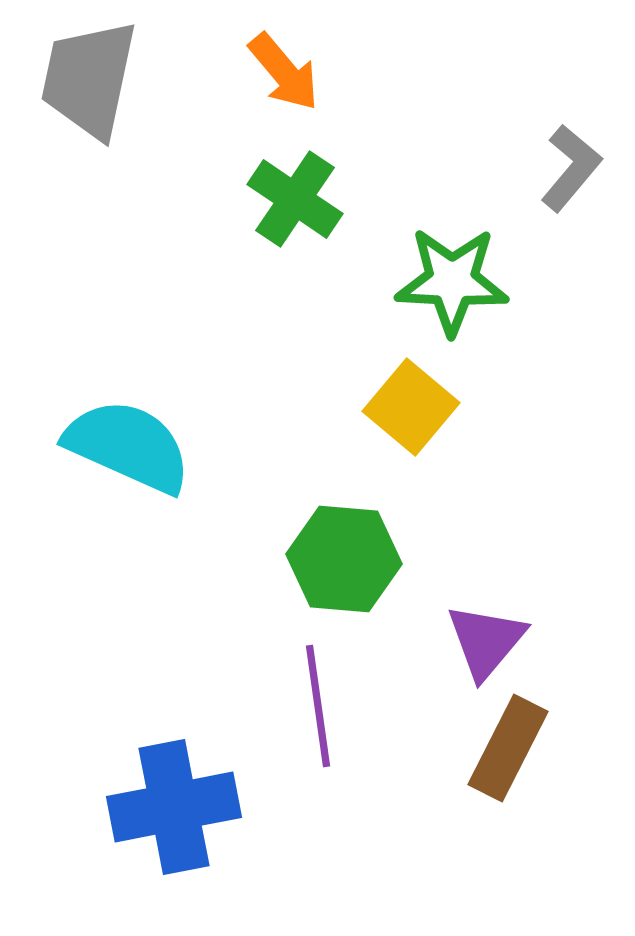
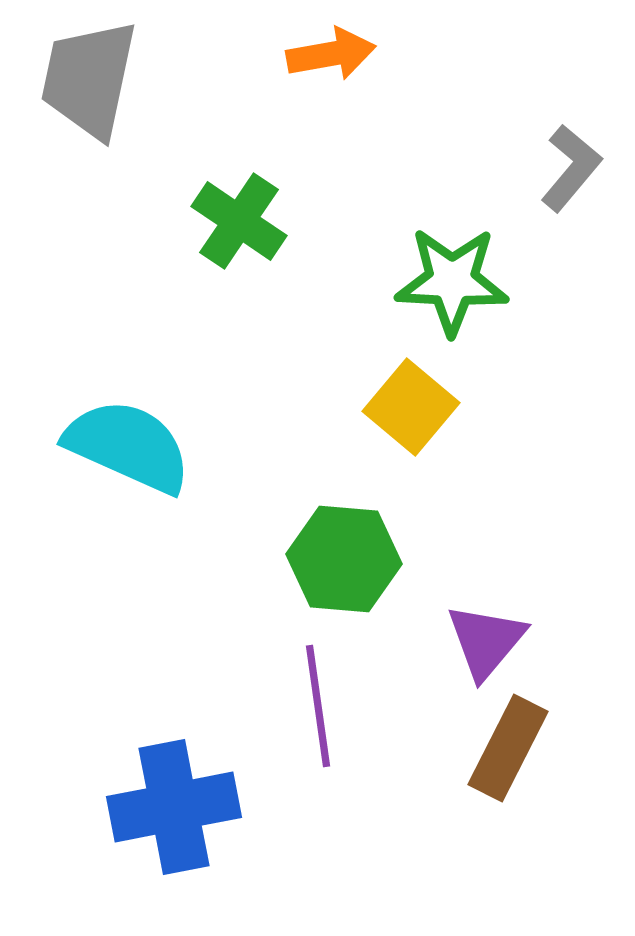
orange arrow: moved 47 px right, 18 px up; rotated 60 degrees counterclockwise
green cross: moved 56 px left, 22 px down
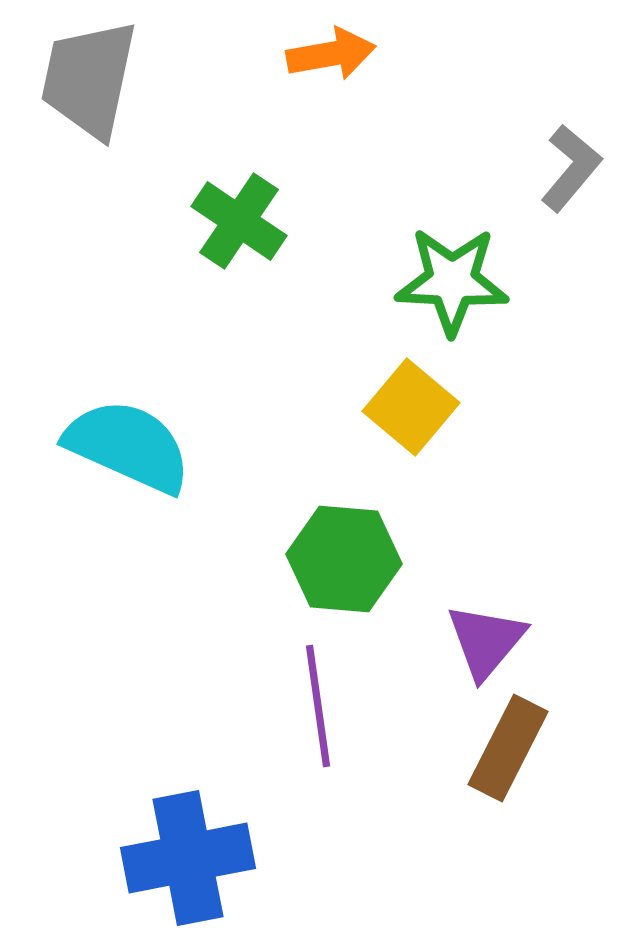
blue cross: moved 14 px right, 51 px down
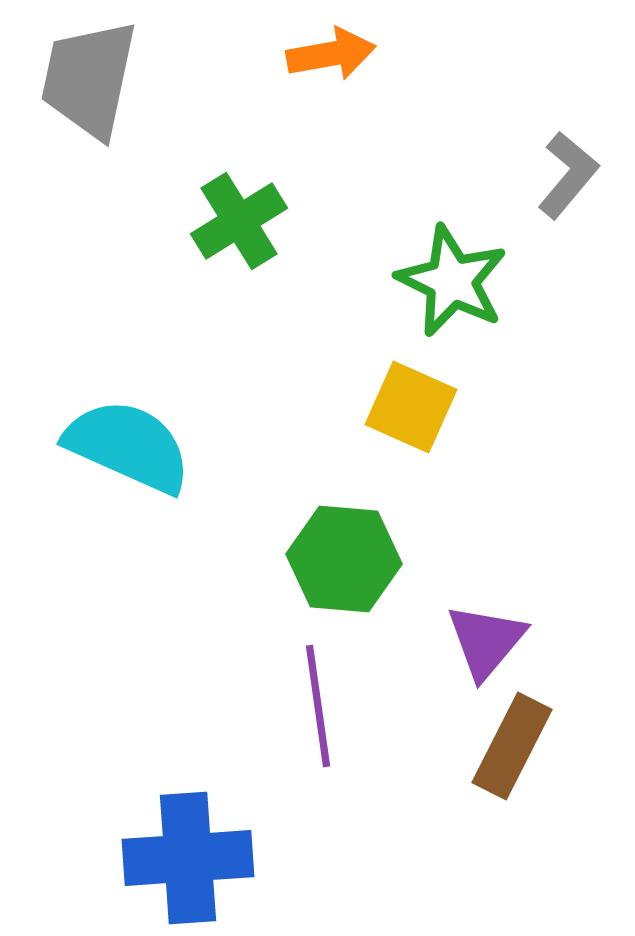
gray L-shape: moved 3 px left, 7 px down
green cross: rotated 24 degrees clockwise
green star: rotated 23 degrees clockwise
yellow square: rotated 16 degrees counterclockwise
brown rectangle: moved 4 px right, 2 px up
blue cross: rotated 7 degrees clockwise
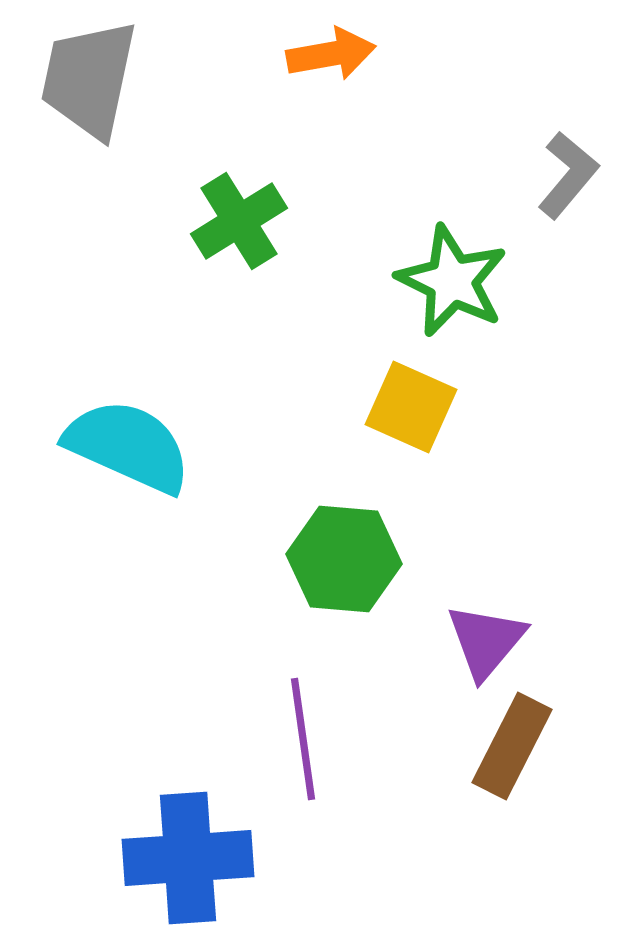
purple line: moved 15 px left, 33 px down
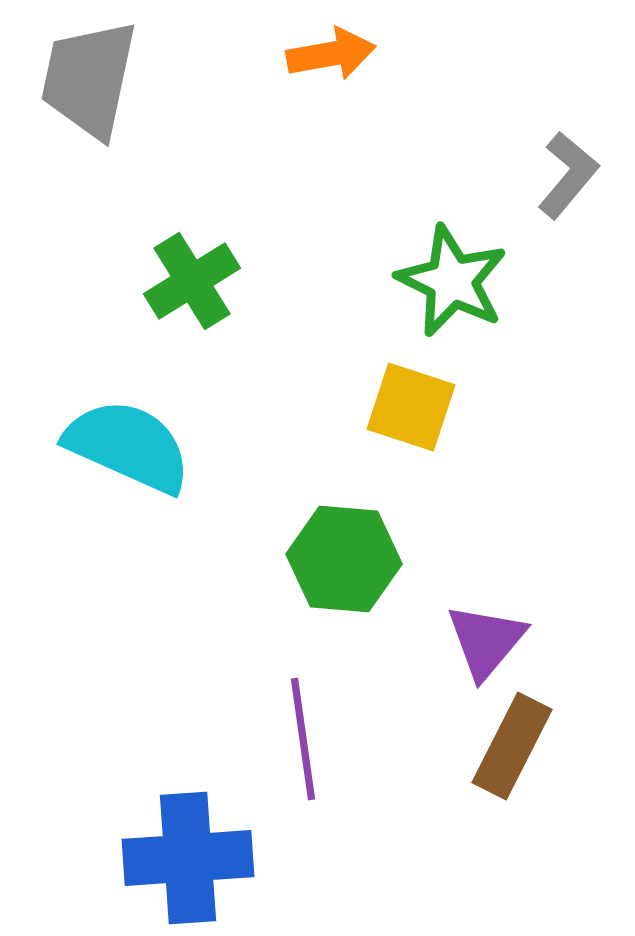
green cross: moved 47 px left, 60 px down
yellow square: rotated 6 degrees counterclockwise
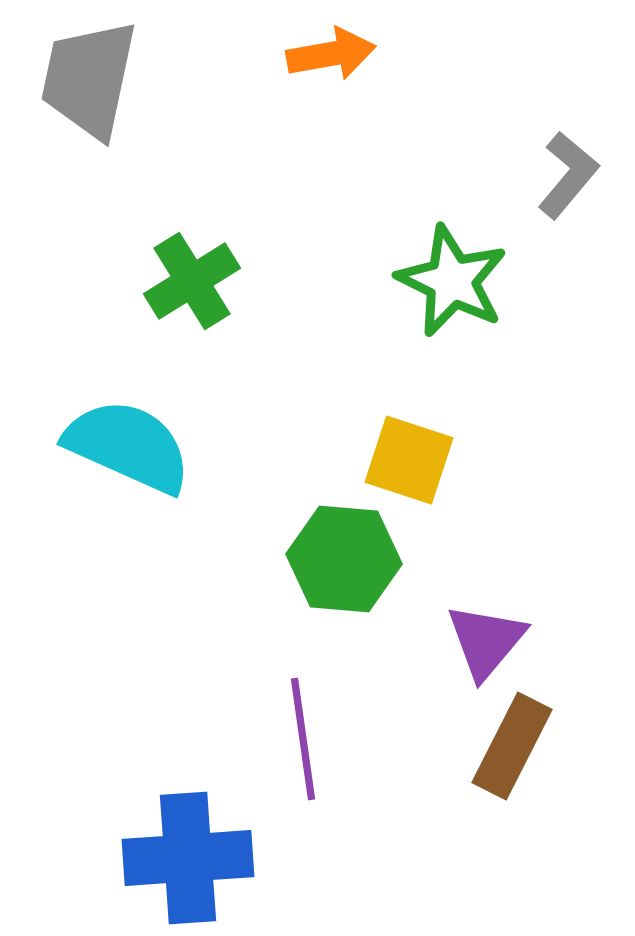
yellow square: moved 2 px left, 53 px down
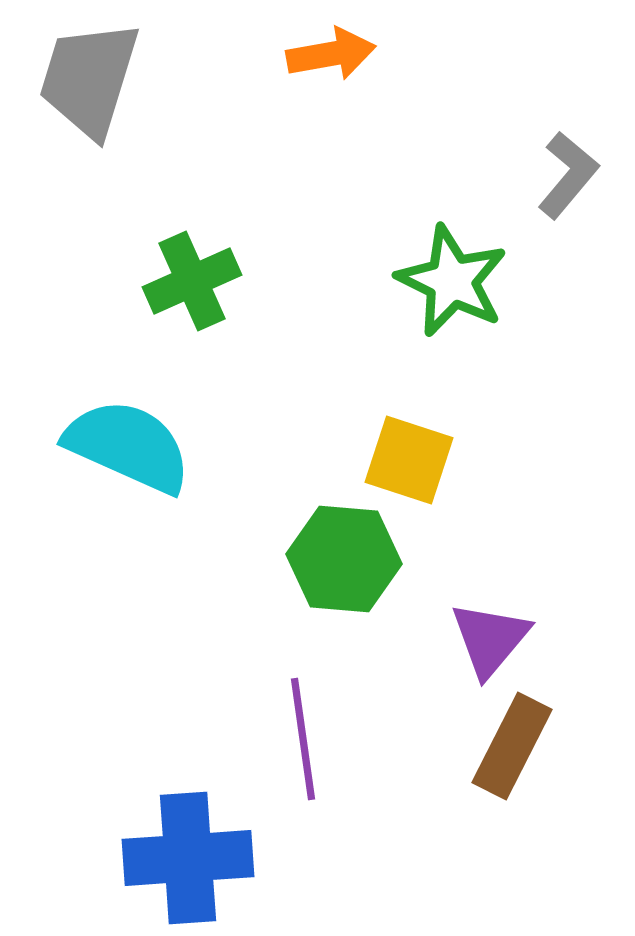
gray trapezoid: rotated 5 degrees clockwise
green cross: rotated 8 degrees clockwise
purple triangle: moved 4 px right, 2 px up
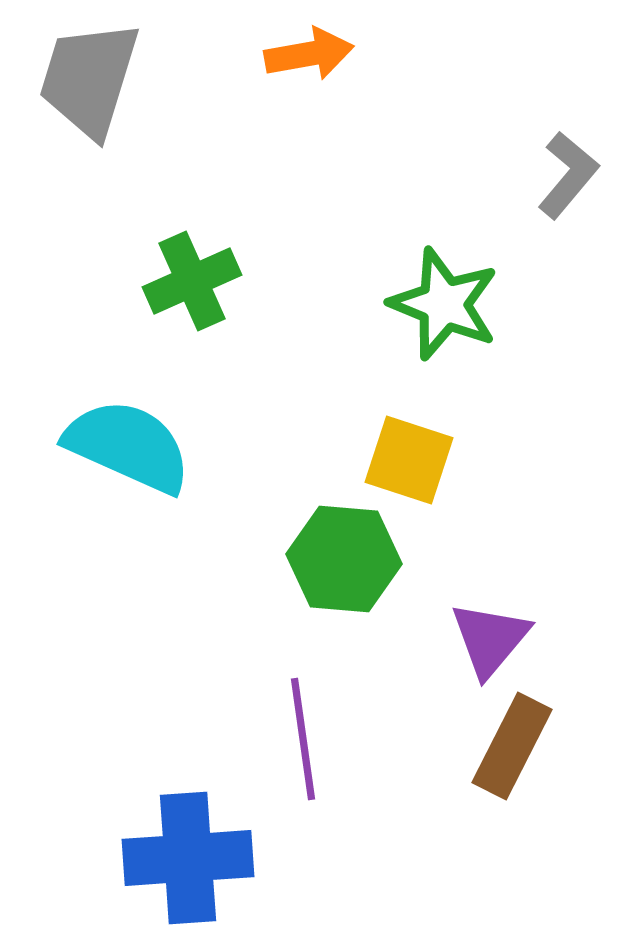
orange arrow: moved 22 px left
green star: moved 8 px left, 23 px down; rotated 4 degrees counterclockwise
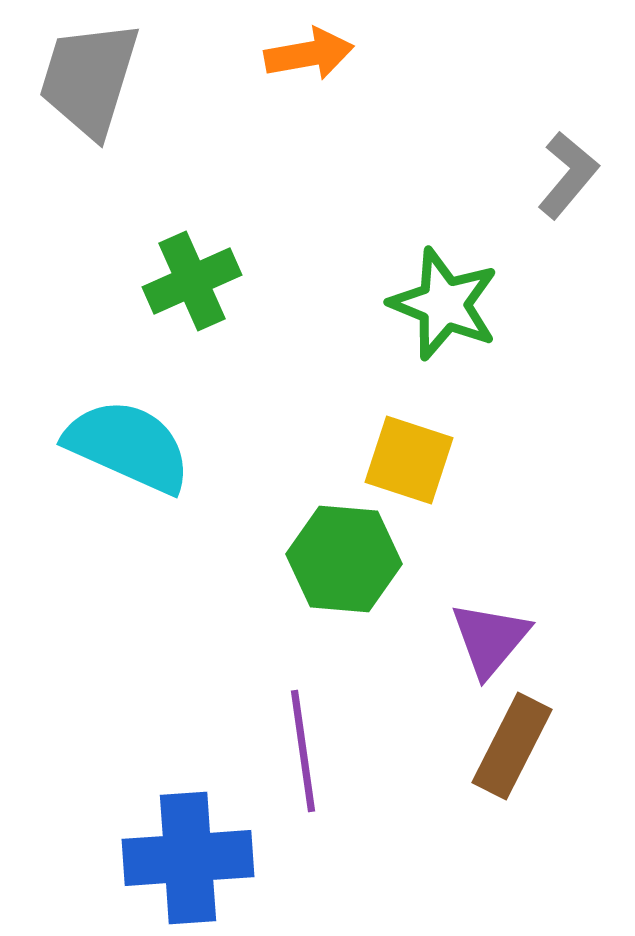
purple line: moved 12 px down
